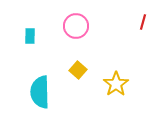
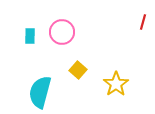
pink circle: moved 14 px left, 6 px down
cyan semicircle: rotated 16 degrees clockwise
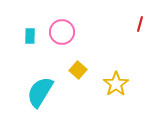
red line: moved 3 px left, 2 px down
cyan semicircle: rotated 16 degrees clockwise
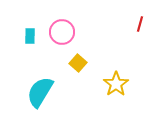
yellow square: moved 7 px up
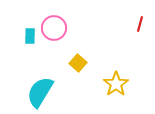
pink circle: moved 8 px left, 4 px up
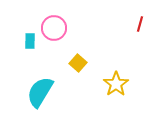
cyan rectangle: moved 5 px down
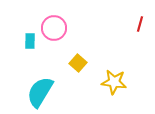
yellow star: moved 2 px left, 2 px up; rotated 30 degrees counterclockwise
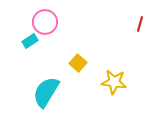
pink circle: moved 9 px left, 6 px up
cyan rectangle: rotated 56 degrees clockwise
cyan semicircle: moved 6 px right
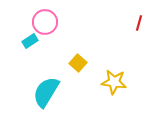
red line: moved 1 px left, 1 px up
